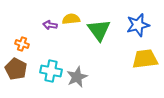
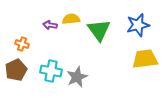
brown pentagon: moved 1 px down; rotated 20 degrees clockwise
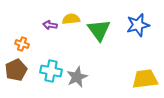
yellow trapezoid: moved 20 px down
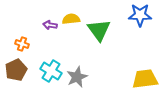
blue star: moved 2 px right, 10 px up; rotated 15 degrees clockwise
cyan cross: rotated 20 degrees clockwise
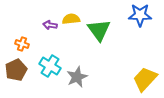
cyan cross: moved 1 px left, 5 px up
yellow trapezoid: rotated 40 degrees counterclockwise
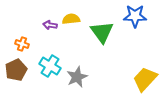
blue star: moved 5 px left, 1 px down
green triangle: moved 3 px right, 2 px down
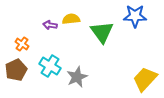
orange cross: rotated 16 degrees clockwise
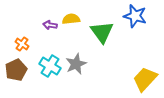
blue star: rotated 15 degrees clockwise
gray star: moved 1 px left, 13 px up
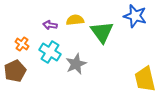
yellow semicircle: moved 4 px right, 1 px down
cyan cross: moved 14 px up
brown pentagon: moved 1 px left, 1 px down
yellow trapezoid: rotated 56 degrees counterclockwise
